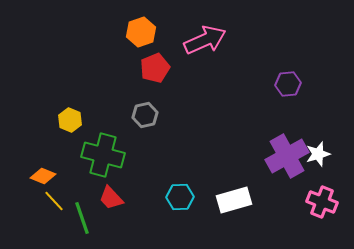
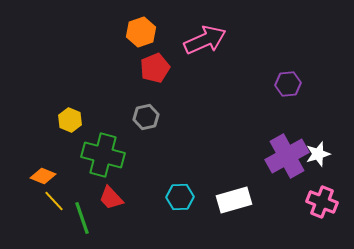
gray hexagon: moved 1 px right, 2 px down
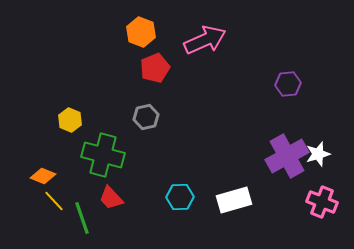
orange hexagon: rotated 20 degrees counterclockwise
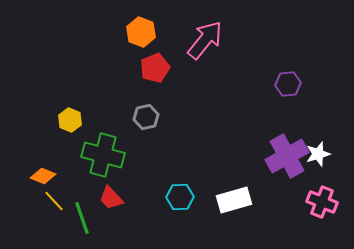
pink arrow: rotated 27 degrees counterclockwise
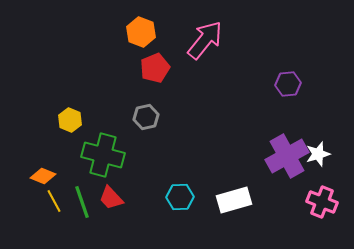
yellow line: rotated 15 degrees clockwise
green line: moved 16 px up
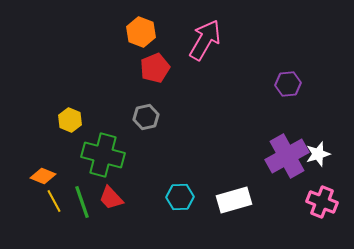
pink arrow: rotated 9 degrees counterclockwise
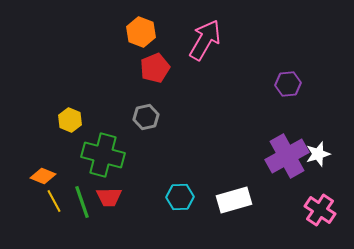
red trapezoid: moved 2 px left, 1 px up; rotated 48 degrees counterclockwise
pink cross: moved 2 px left, 8 px down; rotated 12 degrees clockwise
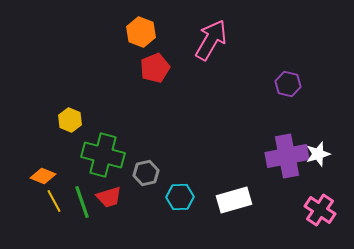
pink arrow: moved 6 px right
purple hexagon: rotated 20 degrees clockwise
gray hexagon: moved 56 px down
purple cross: rotated 18 degrees clockwise
red trapezoid: rotated 16 degrees counterclockwise
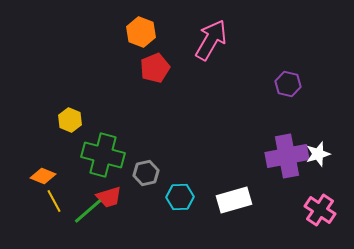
green line: moved 6 px right, 9 px down; rotated 68 degrees clockwise
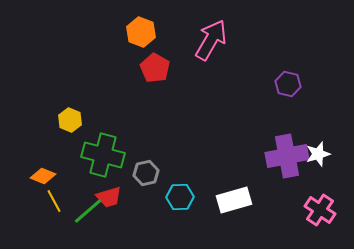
red pentagon: rotated 20 degrees counterclockwise
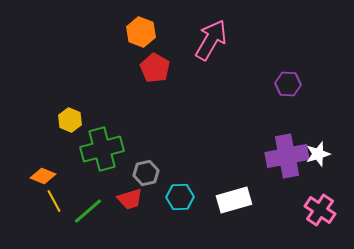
purple hexagon: rotated 10 degrees counterclockwise
green cross: moved 1 px left, 6 px up; rotated 30 degrees counterclockwise
red trapezoid: moved 21 px right, 2 px down
